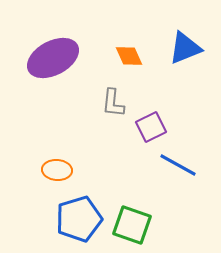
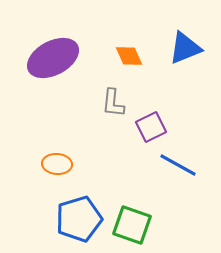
orange ellipse: moved 6 px up
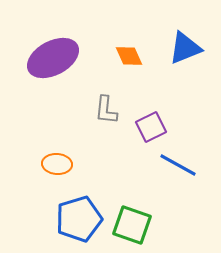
gray L-shape: moved 7 px left, 7 px down
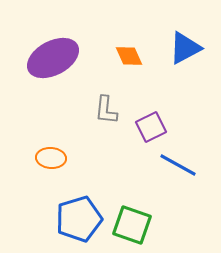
blue triangle: rotated 6 degrees counterclockwise
orange ellipse: moved 6 px left, 6 px up
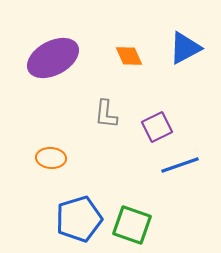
gray L-shape: moved 4 px down
purple square: moved 6 px right
blue line: moved 2 px right; rotated 48 degrees counterclockwise
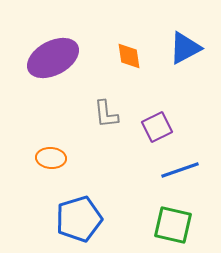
orange diamond: rotated 16 degrees clockwise
gray L-shape: rotated 12 degrees counterclockwise
blue line: moved 5 px down
green square: moved 41 px right; rotated 6 degrees counterclockwise
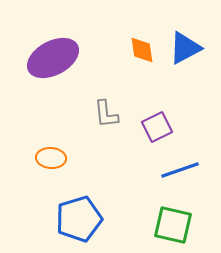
orange diamond: moved 13 px right, 6 px up
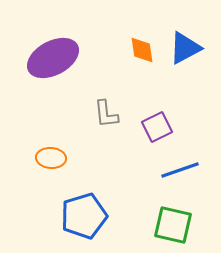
blue pentagon: moved 5 px right, 3 px up
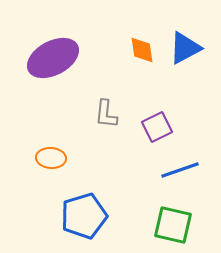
gray L-shape: rotated 12 degrees clockwise
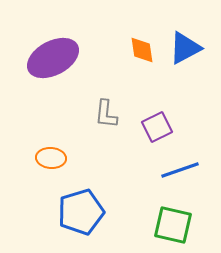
blue pentagon: moved 3 px left, 4 px up
